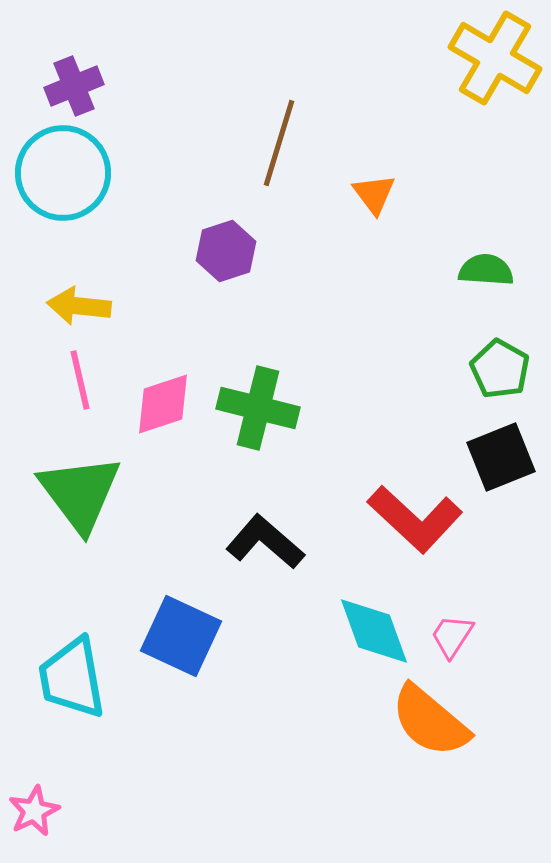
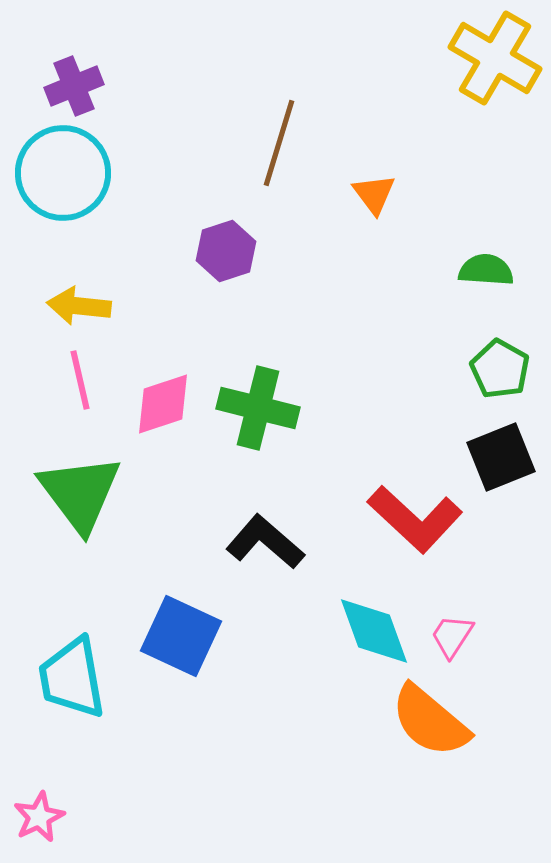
pink star: moved 5 px right, 6 px down
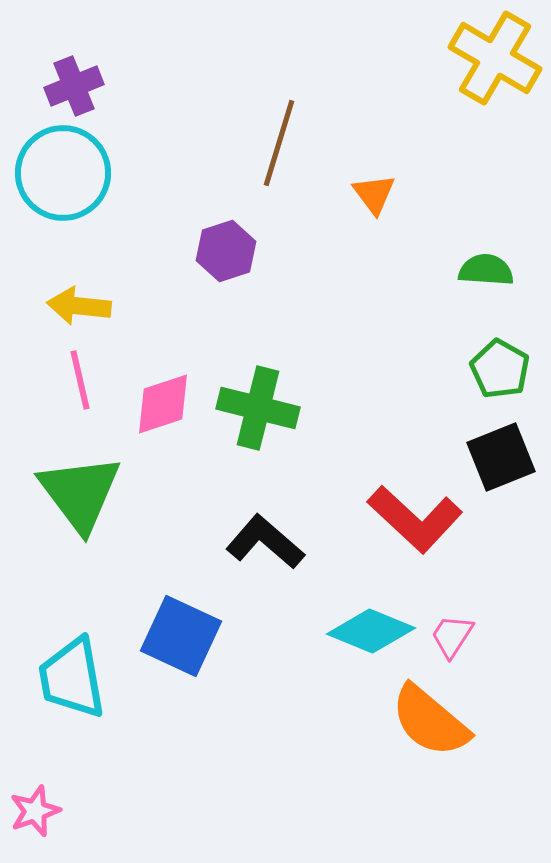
cyan diamond: moved 3 px left; rotated 48 degrees counterclockwise
pink star: moved 4 px left, 6 px up; rotated 6 degrees clockwise
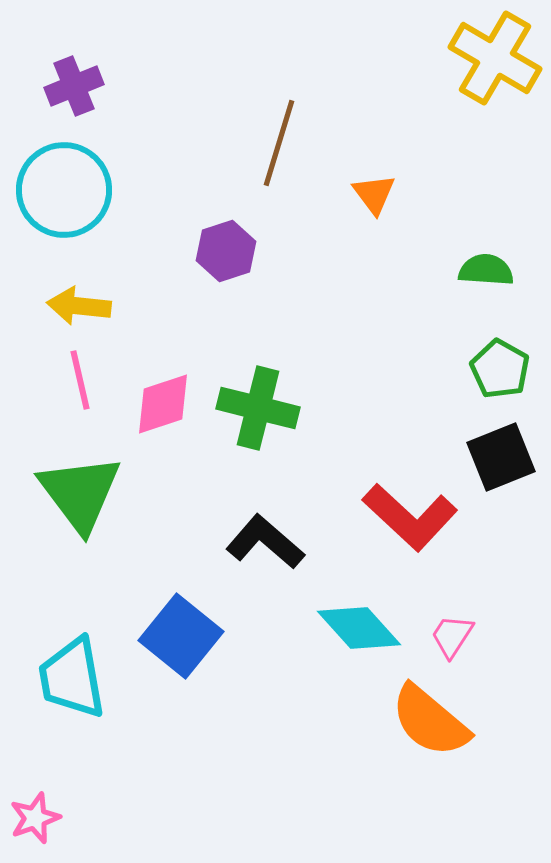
cyan circle: moved 1 px right, 17 px down
red L-shape: moved 5 px left, 2 px up
cyan diamond: moved 12 px left, 3 px up; rotated 26 degrees clockwise
blue square: rotated 14 degrees clockwise
pink star: moved 7 px down
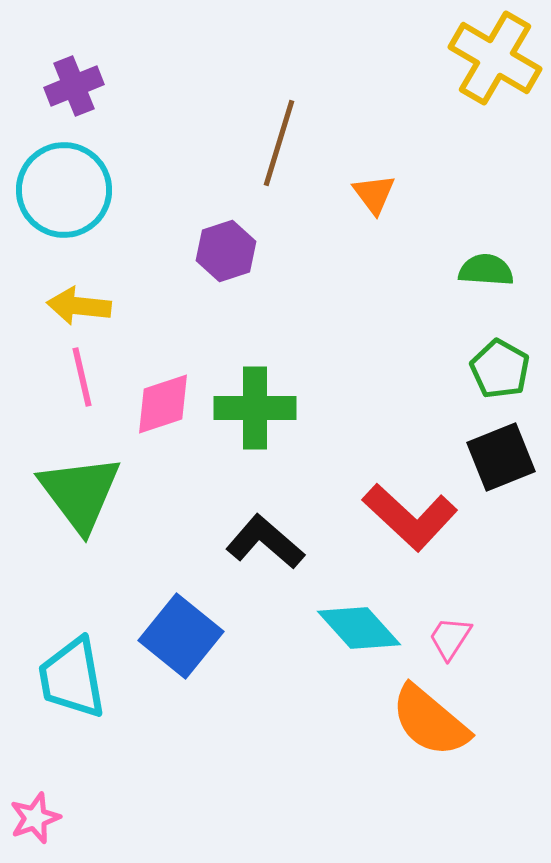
pink line: moved 2 px right, 3 px up
green cross: moved 3 px left; rotated 14 degrees counterclockwise
pink trapezoid: moved 2 px left, 2 px down
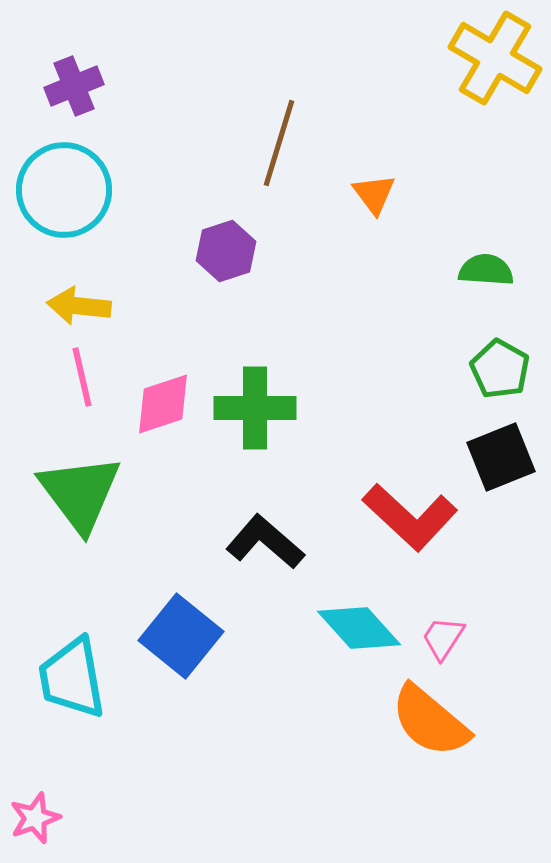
pink trapezoid: moved 7 px left
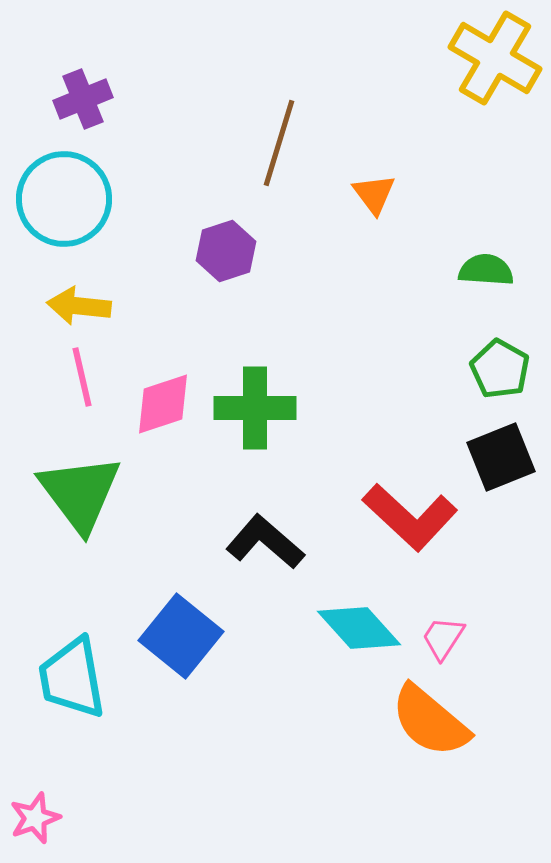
purple cross: moved 9 px right, 13 px down
cyan circle: moved 9 px down
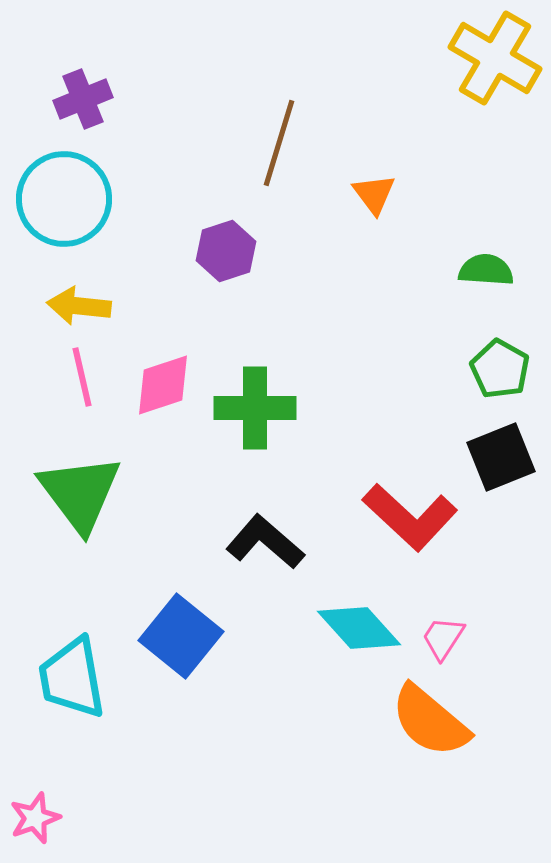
pink diamond: moved 19 px up
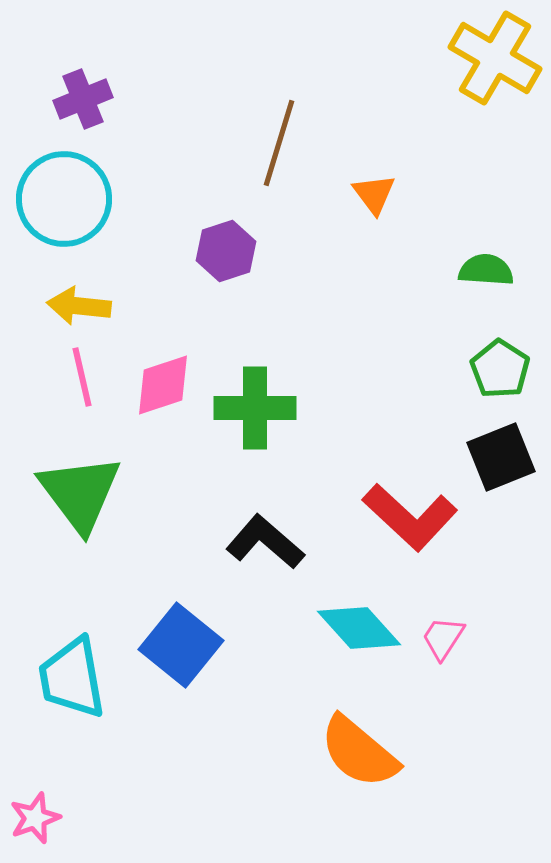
green pentagon: rotated 4 degrees clockwise
blue square: moved 9 px down
orange semicircle: moved 71 px left, 31 px down
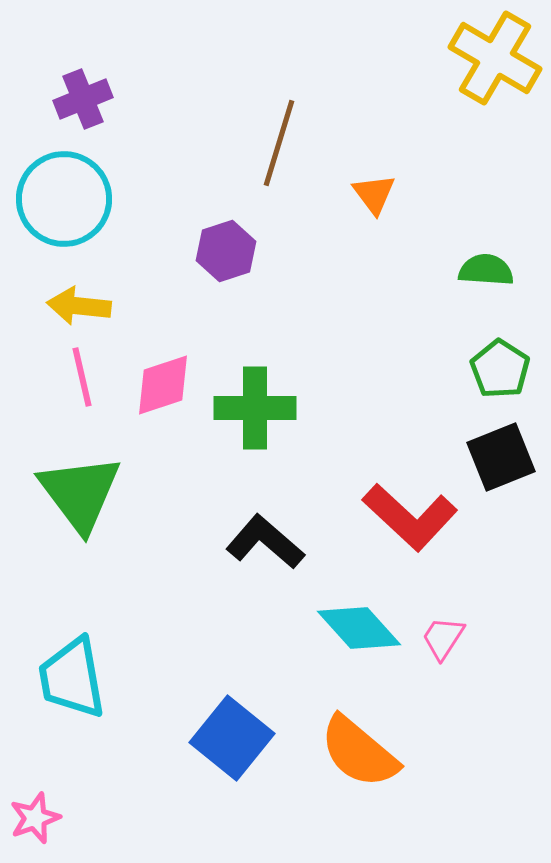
blue square: moved 51 px right, 93 px down
